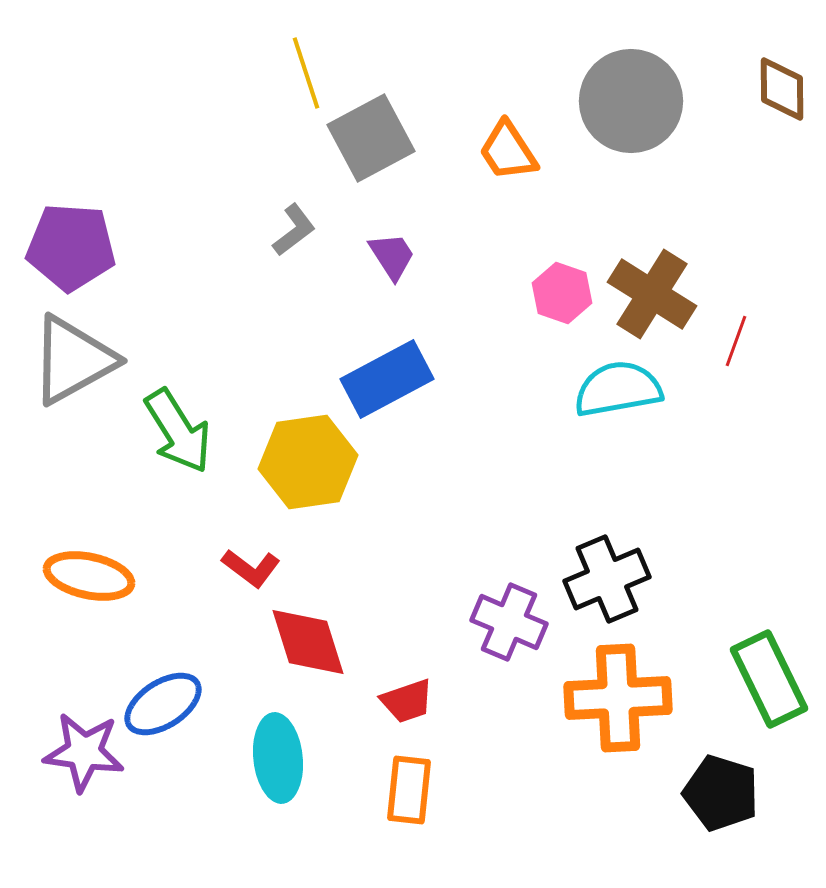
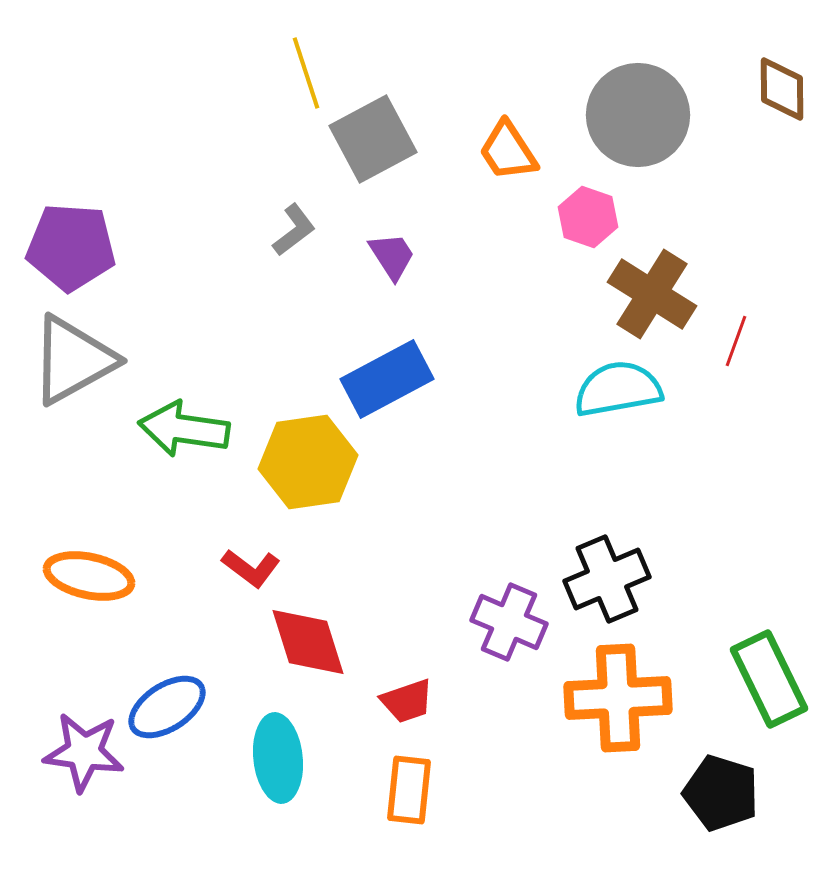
gray circle: moved 7 px right, 14 px down
gray square: moved 2 px right, 1 px down
pink hexagon: moved 26 px right, 76 px up
green arrow: moved 6 px right, 2 px up; rotated 130 degrees clockwise
blue ellipse: moved 4 px right, 3 px down
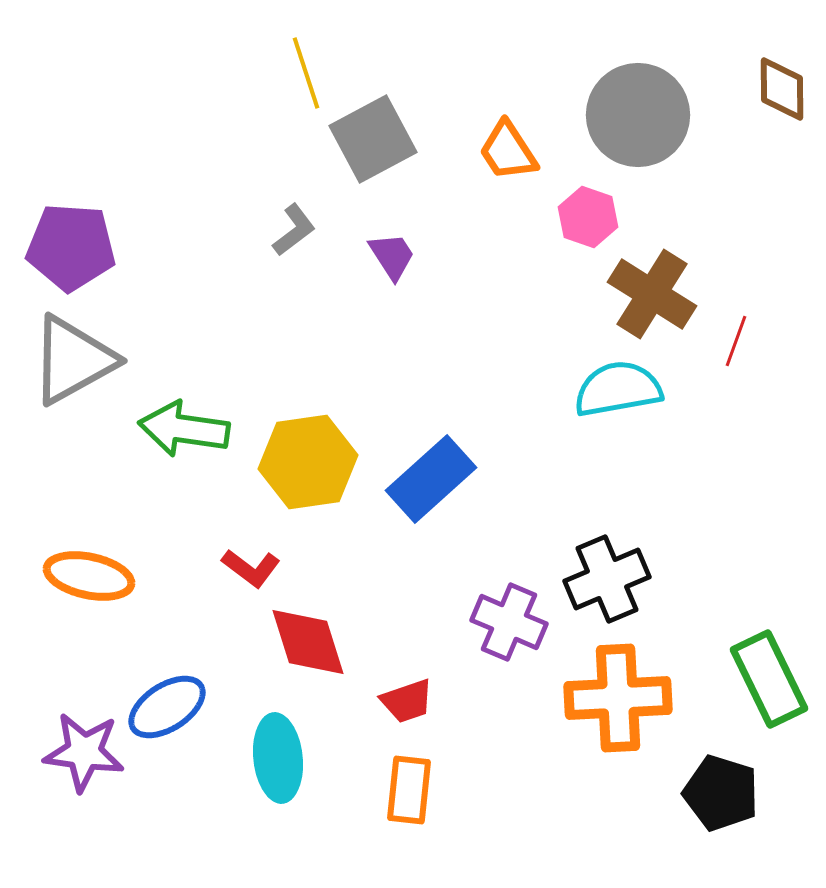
blue rectangle: moved 44 px right, 100 px down; rotated 14 degrees counterclockwise
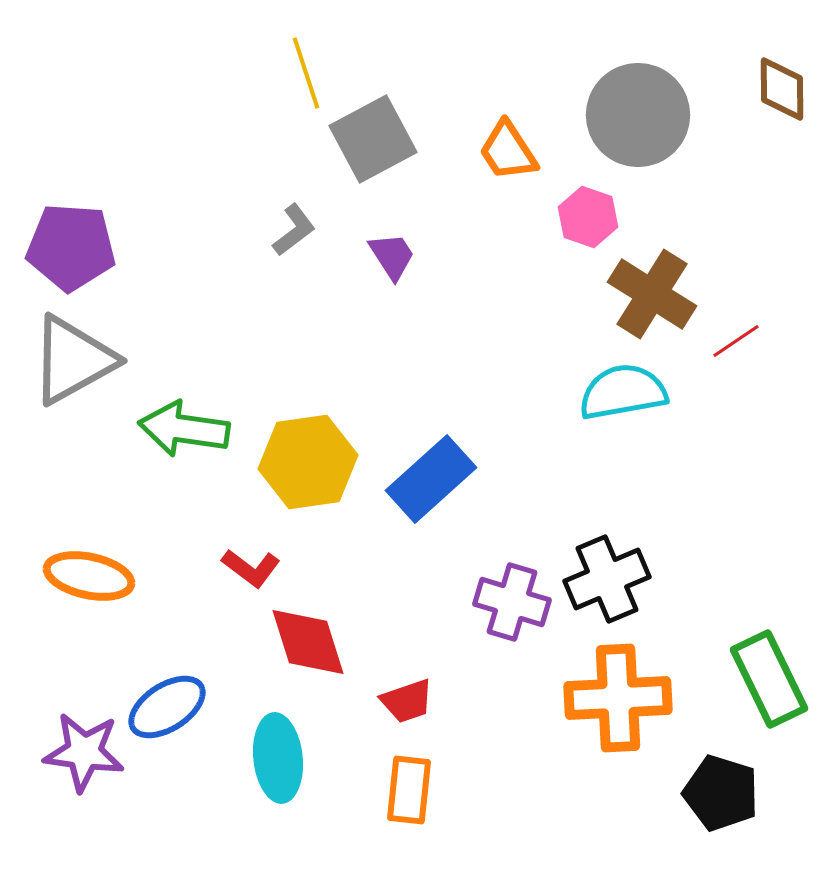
red line: rotated 36 degrees clockwise
cyan semicircle: moved 5 px right, 3 px down
purple cross: moved 3 px right, 20 px up; rotated 6 degrees counterclockwise
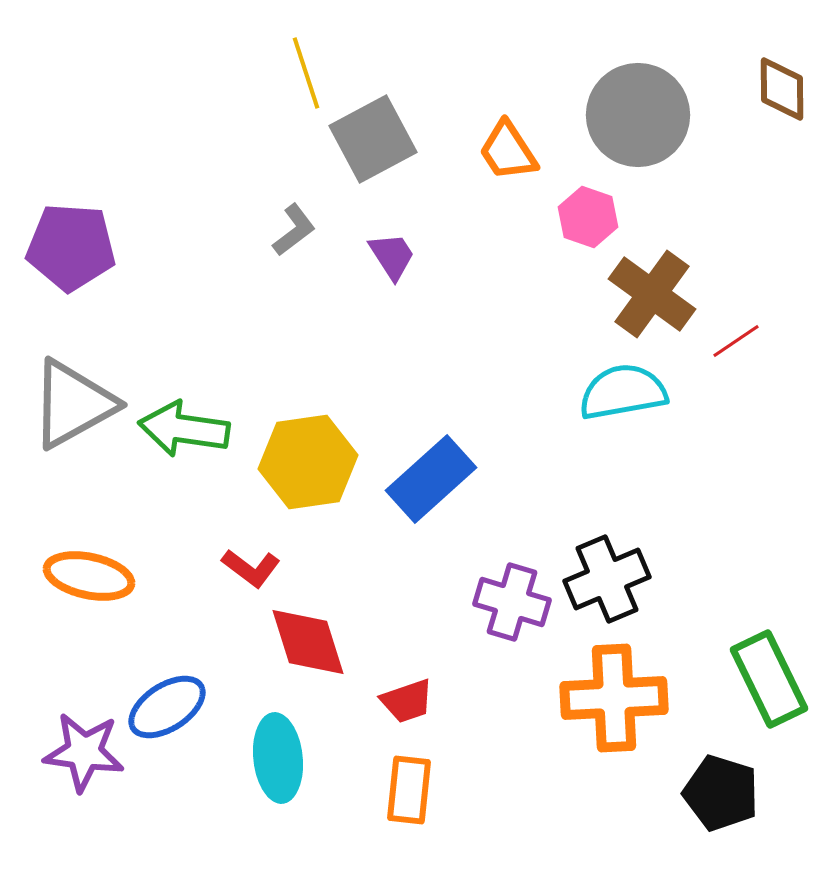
brown cross: rotated 4 degrees clockwise
gray triangle: moved 44 px down
orange cross: moved 4 px left
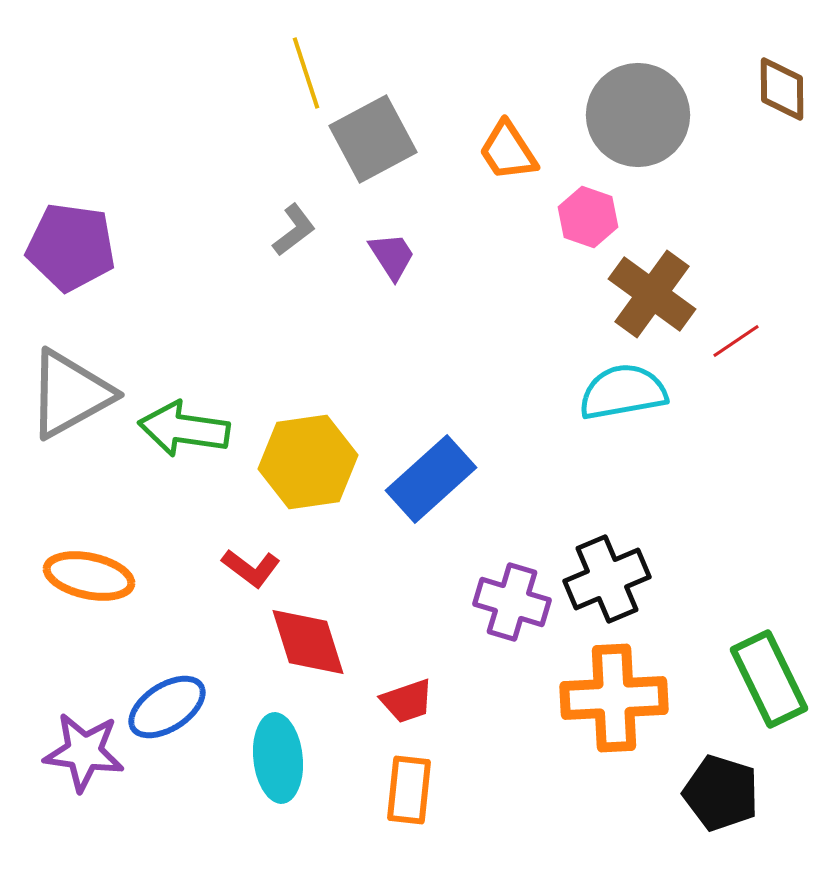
purple pentagon: rotated 4 degrees clockwise
gray triangle: moved 3 px left, 10 px up
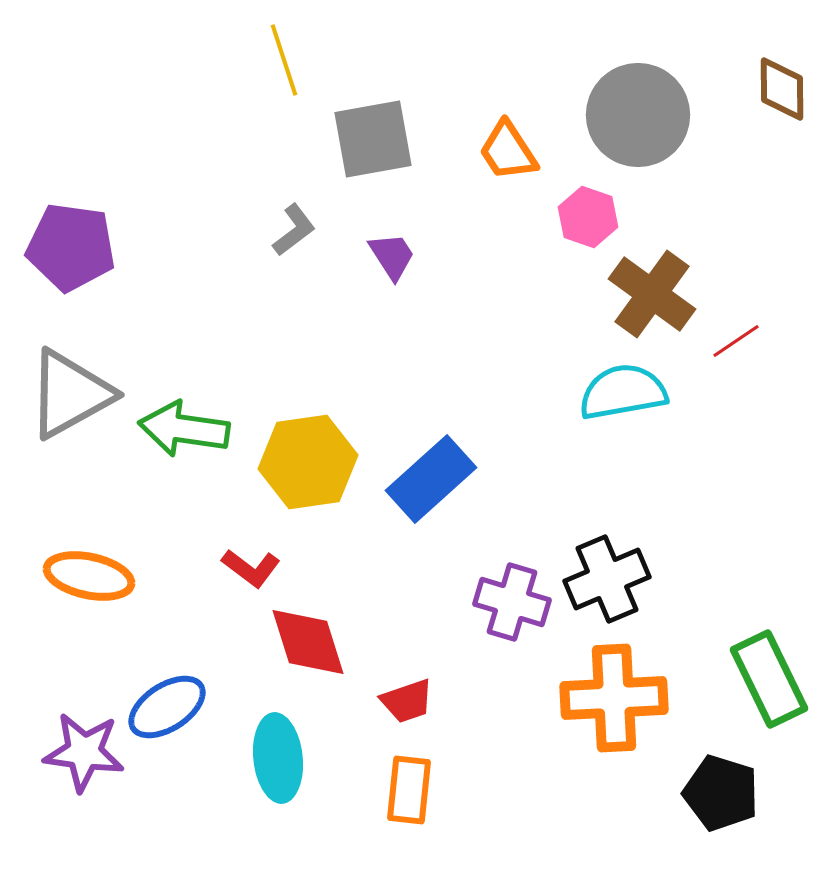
yellow line: moved 22 px left, 13 px up
gray square: rotated 18 degrees clockwise
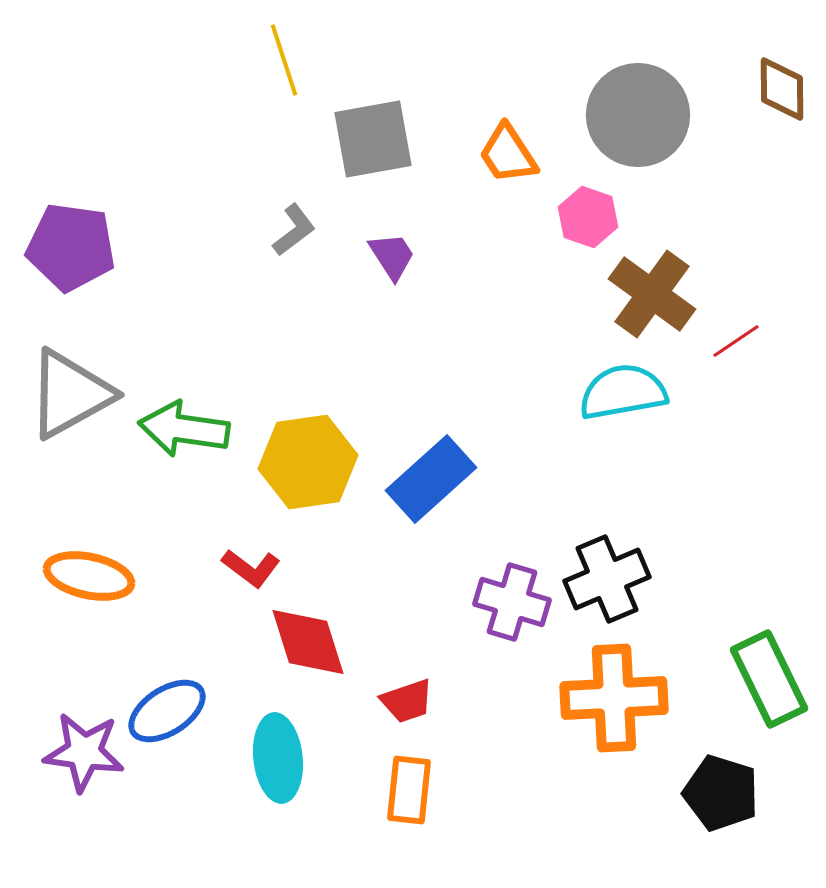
orange trapezoid: moved 3 px down
blue ellipse: moved 4 px down
